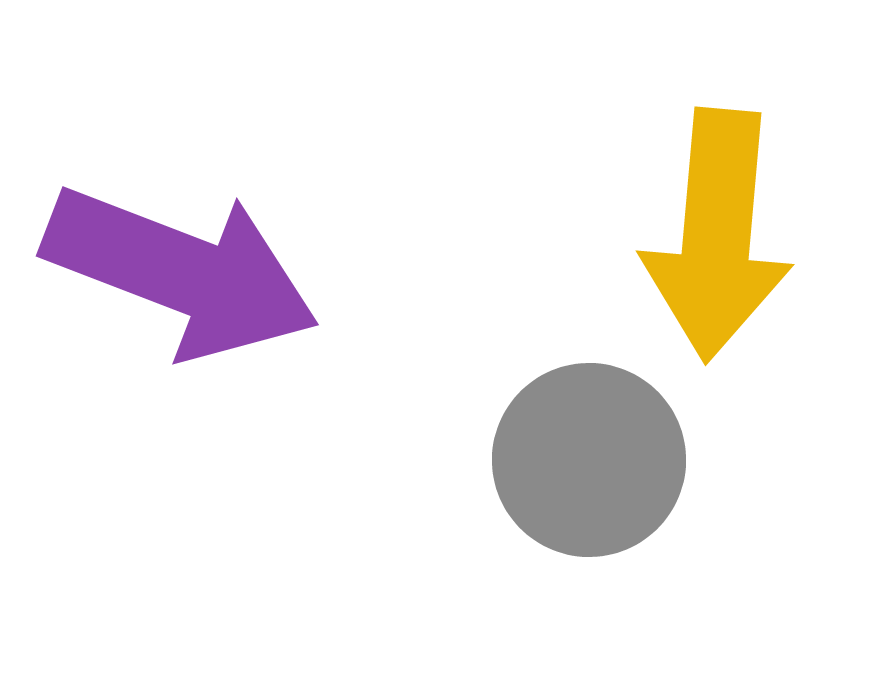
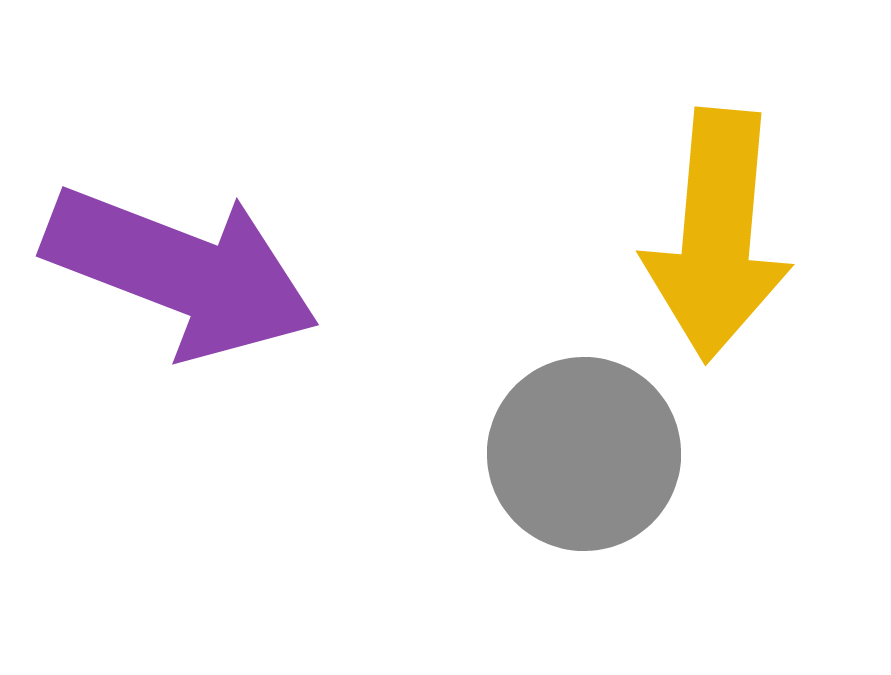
gray circle: moved 5 px left, 6 px up
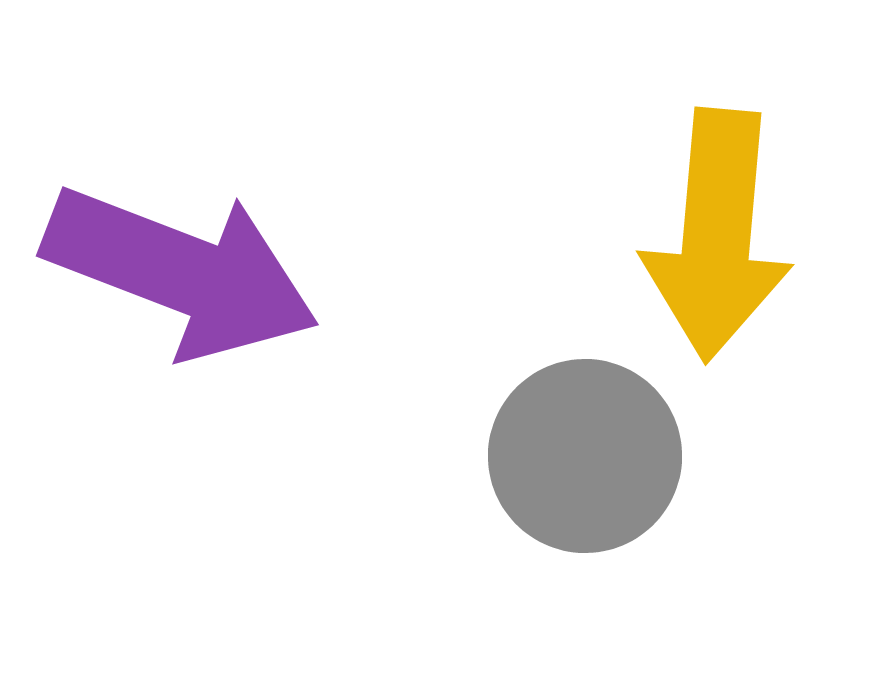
gray circle: moved 1 px right, 2 px down
